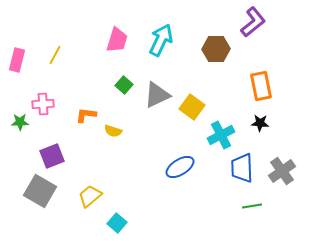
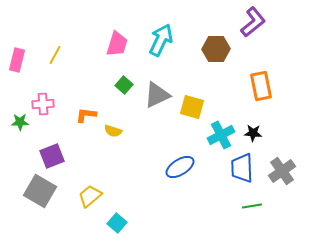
pink trapezoid: moved 4 px down
yellow square: rotated 20 degrees counterclockwise
black star: moved 7 px left, 10 px down
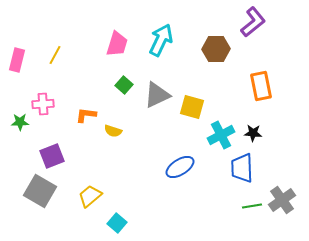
gray cross: moved 29 px down
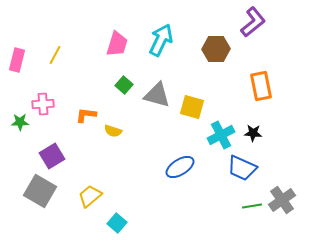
gray triangle: rotated 40 degrees clockwise
purple square: rotated 10 degrees counterclockwise
blue trapezoid: rotated 64 degrees counterclockwise
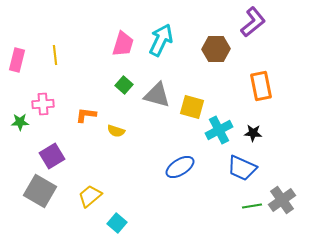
pink trapezoid: moved 6 px right
yellow line: rotated 36 degrees counterclockwise
yellow semicircle: moved 3 px right
cyan cross: moved 2 px left, 5 px up
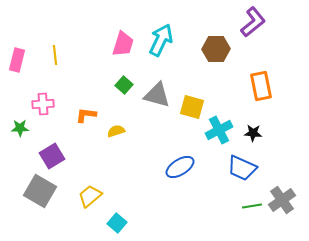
green star: moved 6 px down
yellow semicircle: rotated 144 degrees clockwise
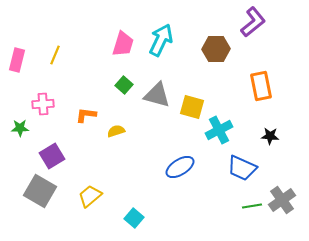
yellow line: rotated 30 degrees clockwise
black star: moved 17 px right, 3 px down
cyan square: moved 17 px right, 5 px up
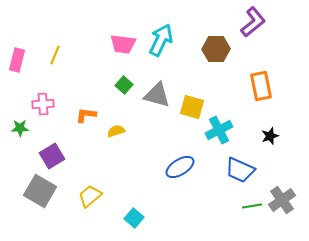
pink trapezoid: rotated 80 degrees clockwise
black star: rotated 24 degrees counterclockwise
blue trapezoid: moved 2 px left, 2 px down
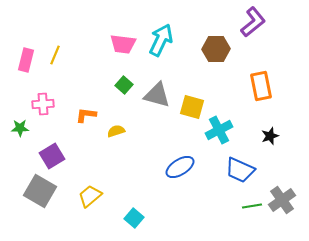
pink rectangle: moved 9 px right
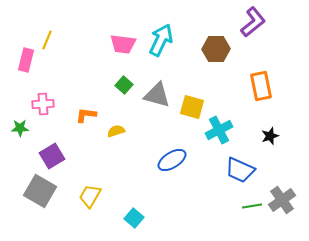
yellow line: moved 8 px left, 15 px up
blue ellipse: moved 8 px left, 7 px up
yellow trapezoid: rotated 20 degrees counterclockwise
